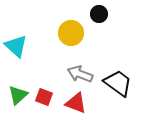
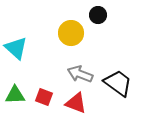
black circle: moved 1 px left, 1 px down
cyan triangle: moved 2 px down
green triangle: moved 3 px left; rotated 40 degrees clockwise
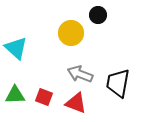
black trapezoid: rotated 116 degrees counterclockwise
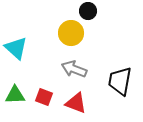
black circle: moved 10 px left, 4 px up
gray arrow: moved 6 px left, 5 px up
black trapezoid: moved 2 px right, 2 px up
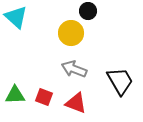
cyan triangle: moved 31 px up
black trapezoid: rotated 140 degrees clockwise
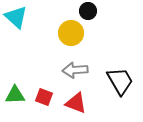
gray arrow: moved 1 px right, 1 px down; rotated 25 degrees counterclockwise
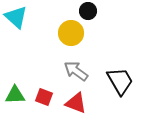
gray arrow: moved 1 px right, 1 px down; rotated 40 degrees clockwise
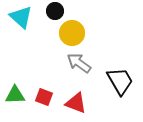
black circle: moved 33 px left
cyan triangle: moved 5 px right
yellow circle: moved 1 px right
gray arrow: moved 3 px right, 8 px up
